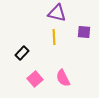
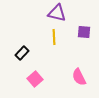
pink semicircle: moved 16 px right, 1 px up
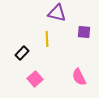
yellow line: moved 7 px left, 2 px down
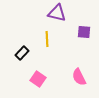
pink square: moved 3 px right; rotated 14 degrees counterclockwise
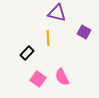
purple square: rotated 24 degrees clockwise
yellow line: moved 1 px right, 1 px up
black rectangle: moved 5 px right
pink semicircle: moved 17 px left
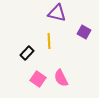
yellow line: moved 1 px right, 3 px down
pink semicircle: moved 1 px left, 1 px down
